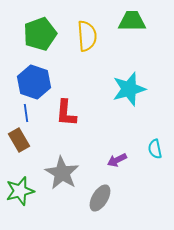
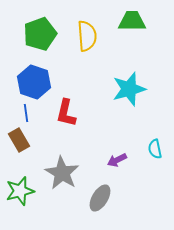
red L-shape: rotated 8 degrees clockwise
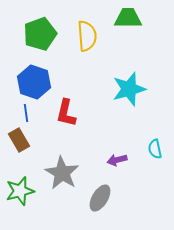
green trapezoid: moved 4 px left, 3 px up
purple arrow: rotated 12 degrees clockwise
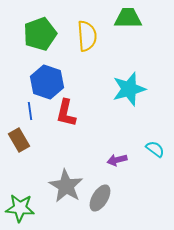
blue hexagon: moved 13 px right
blue line: moved 4 px right, 2 px up
cyan semicircle: rotated 138 degrees clockwise
gray star: moved 4 px right, 13 px down
green star: moved 17 px down; rotated 20 degrees clockwise
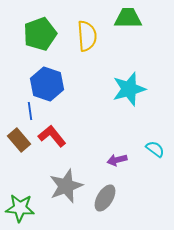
blue hexagon: moved 2 px down
red L-shape: moved 14 px left, 23 px down; rotated 128 degrees clockwise
brown rectangle: rotated 10 degrees counterclockwise
gray star: rotated 20 degrees clockwise
gray ellipse: moved 5 px right
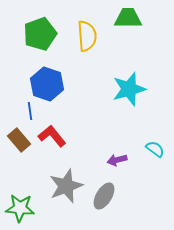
gray ellipse: moved 1 px left, 2 px up
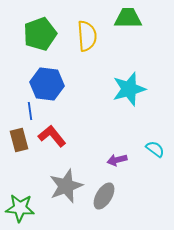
blue hexagon: rotated 12 degrees counterclockwise
brown rectangle: rotated 25 degrees clockwise
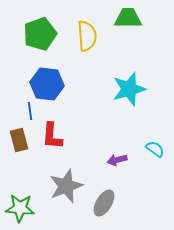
red L-shape: rotated 136 degrees counterclockwise
gray ellipse: moved 7 px down
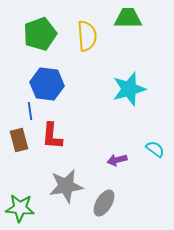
gray star: rotated 12 degrees clockwise
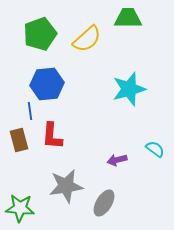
yellow semicircle: moved 3 px down; rotated 52 degrees clockwise
blue hexagon: rotated 12 degrees counterclockwise
